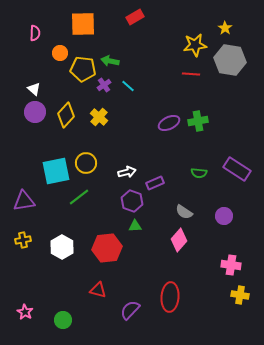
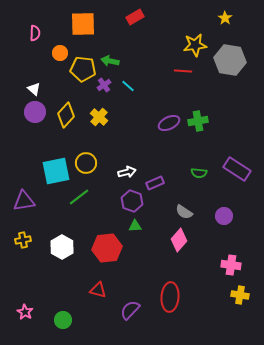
yellow star at (225, 28): moved 10 px up
red line at (191, 74): moved 8 px left, 3 px up
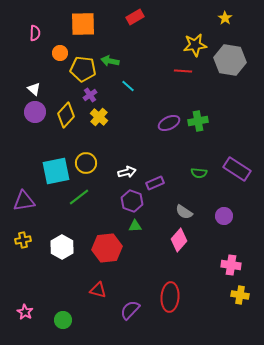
purple cross at (104, 85): moved 14 px left, 10 px down
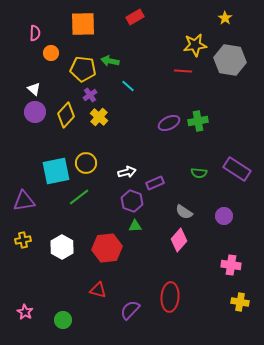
orange circle at (60, 53): moved 9 px left
yellow cross at (240, 295): moved 7 px down
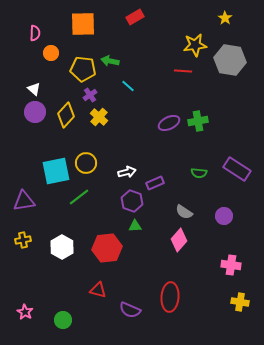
purple semicircle at (130, 310): rotated 110 degrees counterclockwise
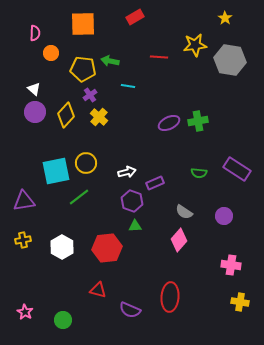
red line at (183, 71): moved 24 px left, 14 px up
cyan line at (128, 86): rotated 32 degrees counterclockwise
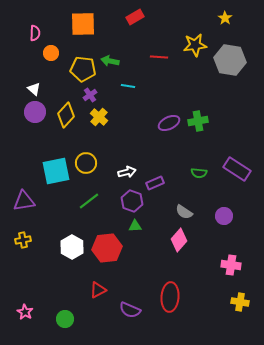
green line at (79, 197): moved 10 px right, 4 px down
white hexagon at (62, 247): moved 10 px right
red triangle at (98, 290): rotated 42 degrees counterclockwise
green circle at (63, 320): moved 2 px right, 1 px up
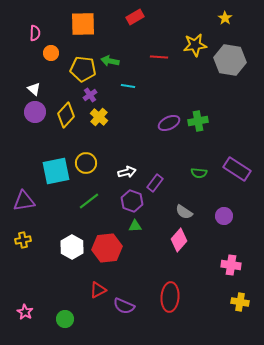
purple rectangle at (155, 183): rotated 30 degrees counterclockwise
purple semicircle at (130, 310): moved 6 px left, 4 px up
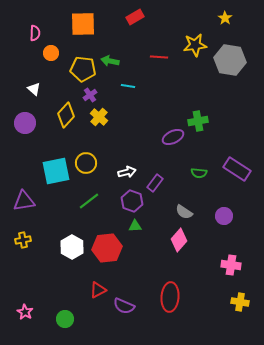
purple circle at (35, 112): moved 10 px left, 11 px down
purple ellipse at (169, 123): moved 4 px right, 14 px down
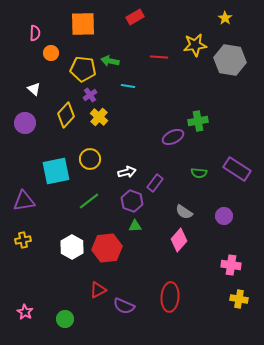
yellow circle at (86, 163): moved 4 px right, 4 px up
yellow cross at (240, 302): moved 1 px left, 3 px up
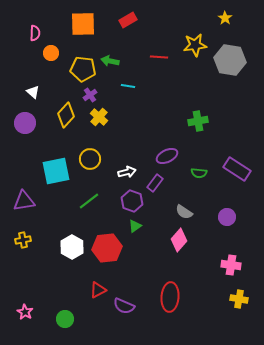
red rectangle at (135, 17): moved 7 px left, 3 px down
white triangle at (34, 89): moved 1 px left, 3 px down
purple ellipse at (173, 137): moved 6 px left, 19 px down
purple circle at (224, 216): moved 3 px right, 1 px down
green triangle at (135, 226): rotated 32 degrees counterclockwise
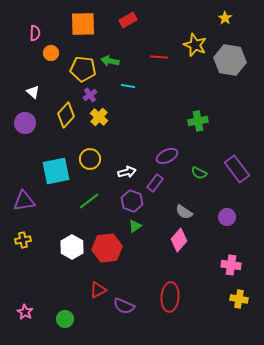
yellow star at (195, 45): rotated 30 degrees clockwise
purple rectangle at (237, 169): rotated 20 degrees clockwise
green semicircle at (199, 173): rotated 21 degrees clockwise
